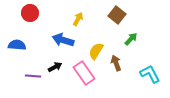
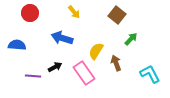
yellow arrow: moved 4 px left, 7 px up; rotated 112 degrees clockwise
blue arrow: moved 1 px left, 2 px up
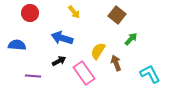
yellow semicircle: moved 2 px right
black arrow: moved 4 px right, 6 px up
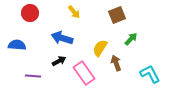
brown square: rotated 30 degrees clockwise
yellow semicircle: moved 2 px right, 3 px up
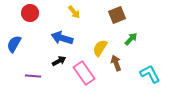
blue semicircle: moved 3 px left, 1 px up; rotated 66 degrees counterclockwise
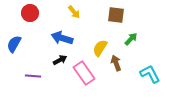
brown square: moved 1 px left; rotated 30 degrees clockwise
black arrow: moved 1 px right, 1 px up
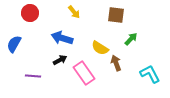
yellow semicircle: rotated 90 degrees counterclockwise
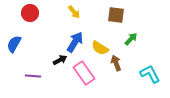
blue arrow: moved 13 px right, 4 px down; rotated 105 degrees clockwise
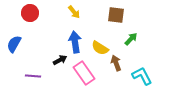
blue arrow: rotated 40 degrees counterclockwise
cyan L-shape: moved 8 px left, 2 px down
